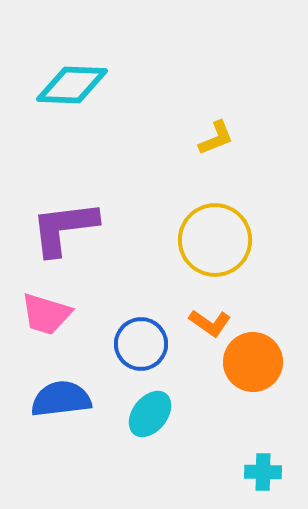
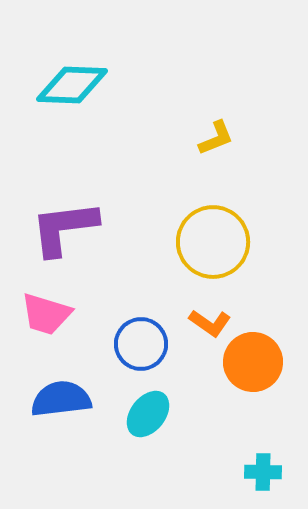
yellow circle: moved 2 px left, 2 px down
cyan ellipse: moved 2 px left
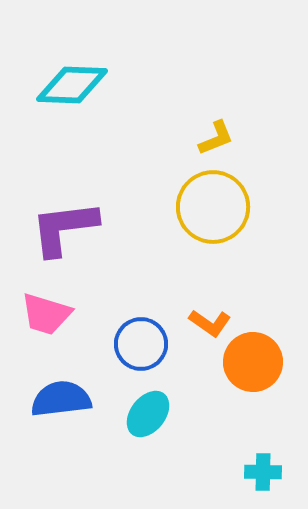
yellow circle: moved 35 px up
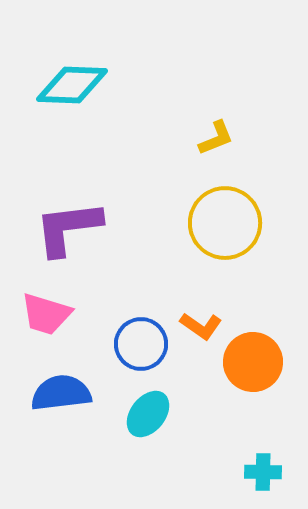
yellow circle: moved 12 px right, 16 px down
purple L-shape: moved 4 px right
orange L-shape: moved 9 px left, 3 px down
blue semicircle: moved 6 px up
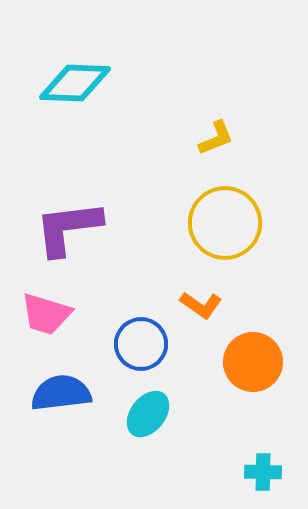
cyan diamond: moved 3 px right, 2 px up
orange L-shape: moved 21 px up
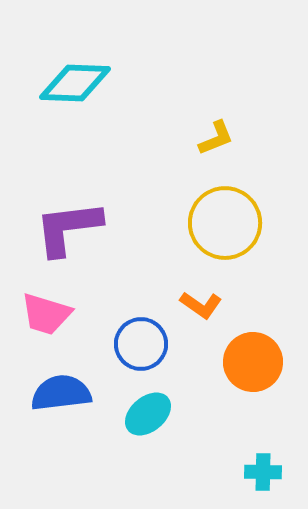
cyan ellipse: rotated 12 degrees clockwise
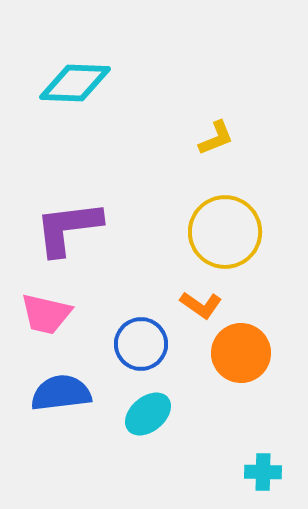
yellow circle: moved 9 px down
pink trapezoid: rotated 4 degrees counterclockwise
orange circle: moved 12 px left, 9 px up
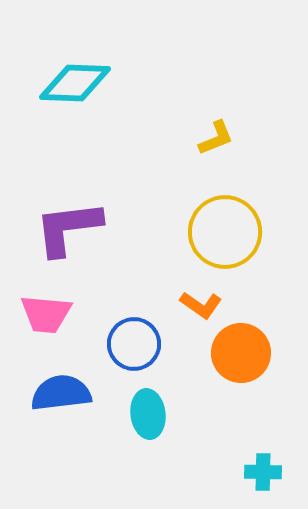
pink trapezoid: rotated 8 degrees counterclockwise
blue circle: moved 7 px left
cyan ellipse: rotated 57 degrees counterclockwise
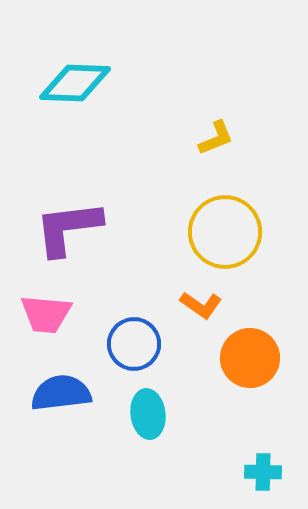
orange circle: moved 9 px right, 5 px down
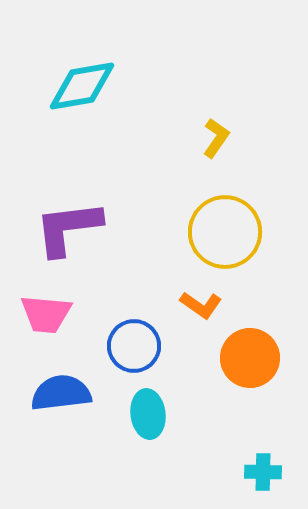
cyan diamond: moved 7 px right, 3 px down; rotated 12 degrees counterclockwise
yellow L-shape: rotated 33 degrees counterclockwise
blue circle: moved 2 px down
